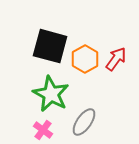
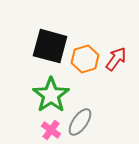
orange hexagon: rotated 12 degrees clockwise
green star: moved 1 px down; rotated 9 degrees clockwise
gray ellipse: moved 4 px left
pink cross: moved 8 px right
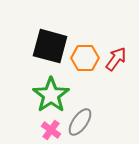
orange hexagon: moved 1 px up; rotated 16 degrees clockwise
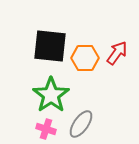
black square: rotated 9 degrees counterclockwise
red arrow: moved 1 px right, 6 px up
gray ellipse: moved 1 px right, 2 px down
pink cross: moved 5 px left, 1 px up; rotated 18 degrees counterclockwise
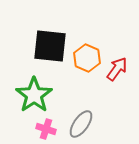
red arrow: moved 16 px down
orange hexagon: moved 2 px right; rotated 24 degrees clockwise
green star: moved 17 px left
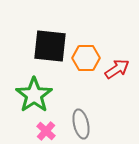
orange hexagon: moved 1 px left; rotated 24 degrees counterclockwise
red arrow: rotated 20 degrees clockwise
gray ellipse: rotated 48 degrees counterclockwise
pink cross: moved 2 px down; rotated 24 degrees clockwise
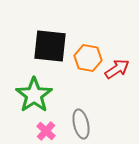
orange hexagon: moved 2 px right; rotated 12 degrees clockwise
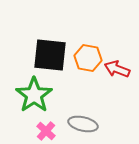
black square: moved 9 px down
red arrow: rotated 125 degrees counterclockwise
gray ellipse: moved 2 px right; rotated 64 degrees counterclockwise
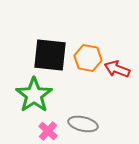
pink cross: moved 2 px right
